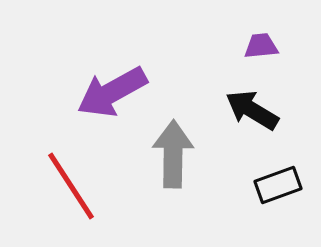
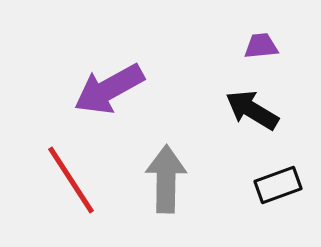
purple arrow: moved 3 px left, 3 px up
gray arrow: moved 7 px left, 25 px down
red line: moved 6 px up
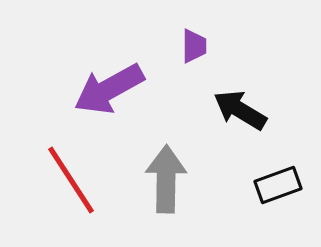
purple trapezoid: moved 67 px left; rotated 96 degrees clockwise
black arrow: moved 12 px left
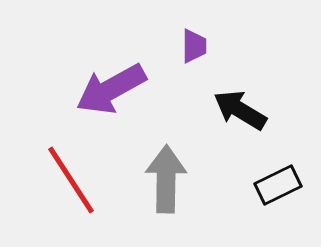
purple arrow: moved 2 px right
black rectangle: rotated 6 degrees counterclockwise
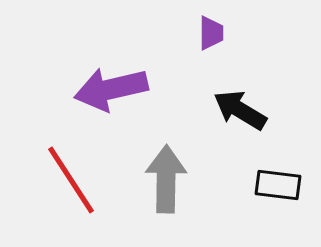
purple trapezoid: moved 17 px right, 13 px up
purple arrow: rotated 16 degrees clockwise
black rectangle: rotated 33 degrees clockwise
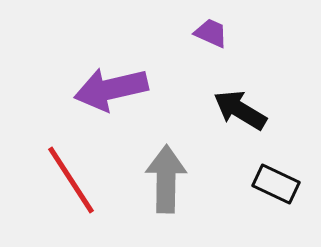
purple trapezoid: rotated 66 degrees counterclockwise
black rectangle: moved 2 px left, 1 px up; rotated 18 degrees clockwise
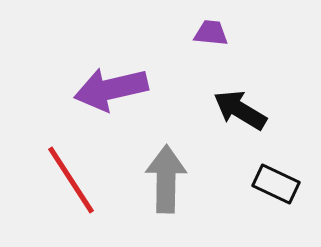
purple trapezoid: rotated 18 degrees counterclockwise
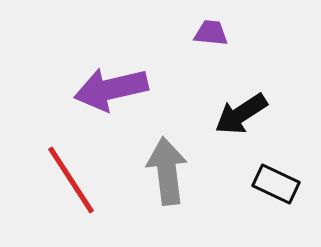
black arrow: moved 1 px right, 4 px down; rotated 64 degrees counterclockwise
gray arrow: moved 1 px right, 8 px up; rotated 8 degrees counterclockwise
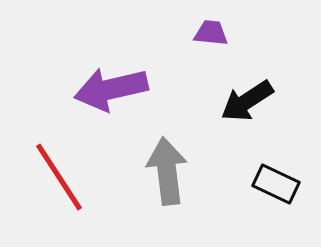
black arrow: moved 6 px right, 13 px up
red line: moved 12 px left, 3 px up
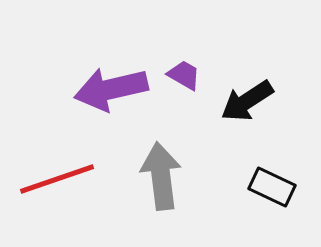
purple trapezoid: moved 27 px left, 42 px down; rotated 24 degrees clockwise
gray arrow: moved 6 px left, 5 px down
red line: moved 2 px left, 2 px down; rotated 76 degrees counterclockwise
black rectangle: moved 4 px left, 3 px down
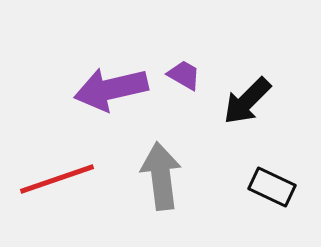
black arrow: rotated 12 degrees counterclockwise
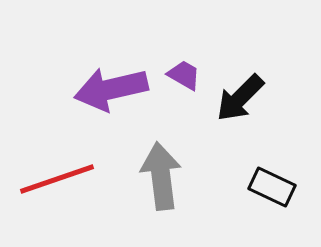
black arrow: moved 7 px left, 3 px up
